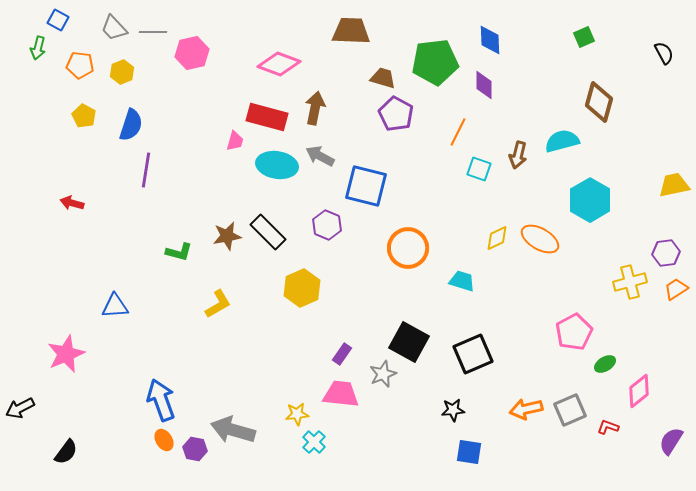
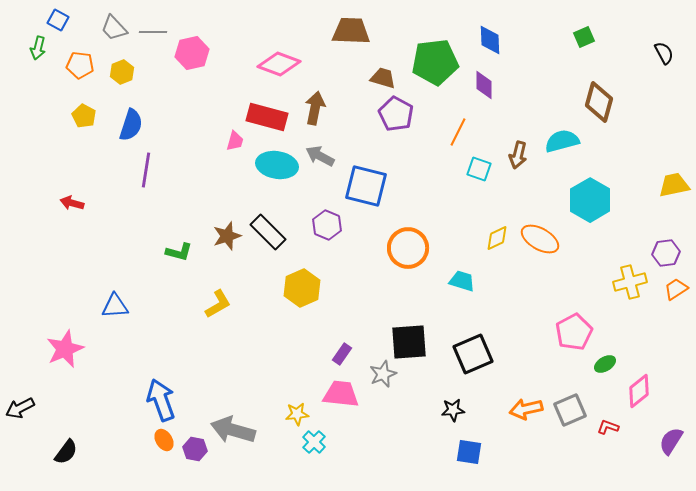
brown star at (227, 236): rotated 8 degrees counterclockwise
black square at (409, 342): rotated 33 degrees counterclockwise
pink star at (66, 354): moved 1 px left, 5 px up
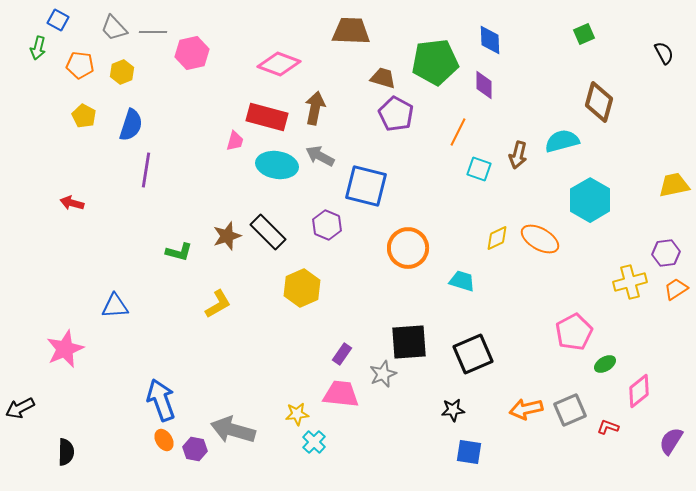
green square at (584, 37): moved 3 px up
black semicircle at (66, 452): rotated 36 degrees counterclockwise
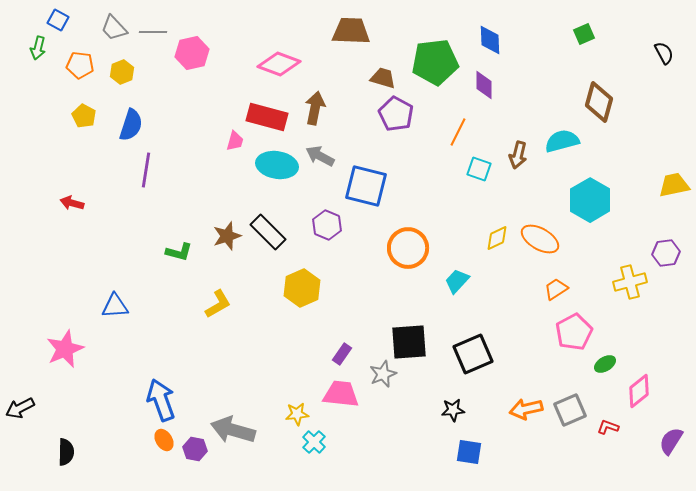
cyan trapezoid at (462, 281): moved 5 px left; rotated 64 degrees counterclockwise
orange trapezoid at (676, 289): moved 120 px left
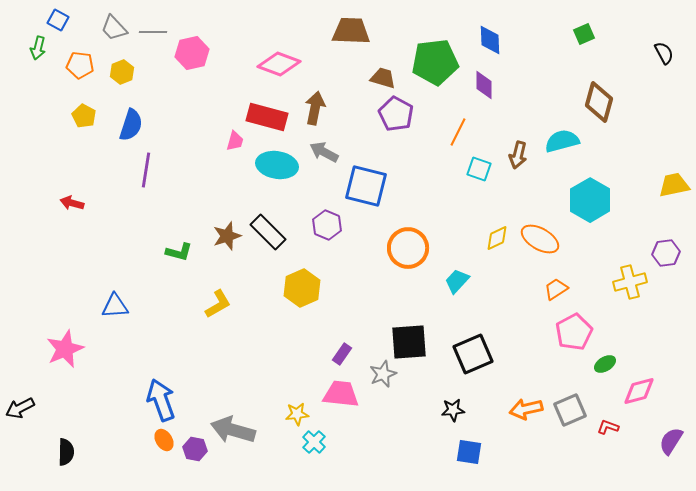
gray arrow at (320, 156): moved 4 px right, 4 px up
pink diamond at (639, 391): rotated 24 degrees clockwise
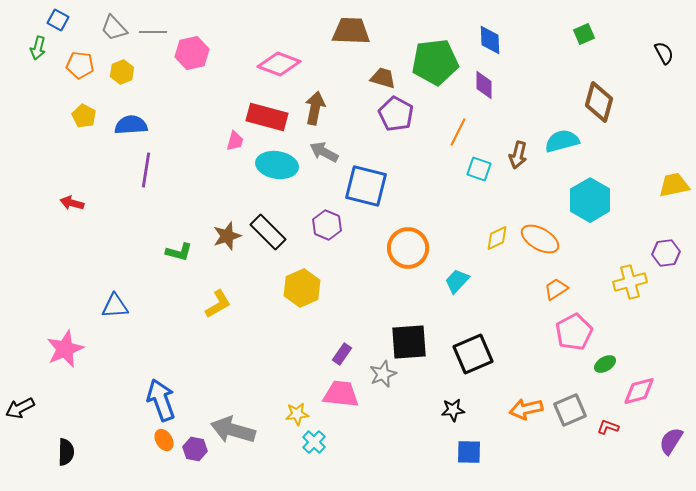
blue semicircle at (131, 125): rotated 112 degrees counterclockwise
blue square at (469, 452): rotated 8 degrees counterclockwise
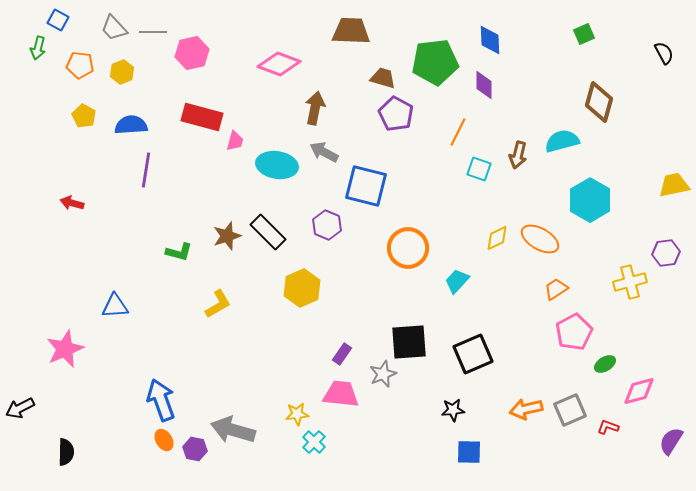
red rectangle at (267, 117): moved 65 px left
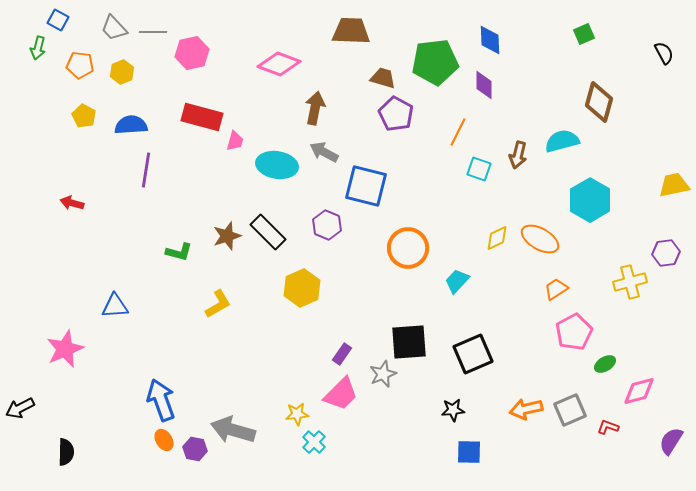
pink trapezoid at (341, 394): rotated 129 degrees clockwise
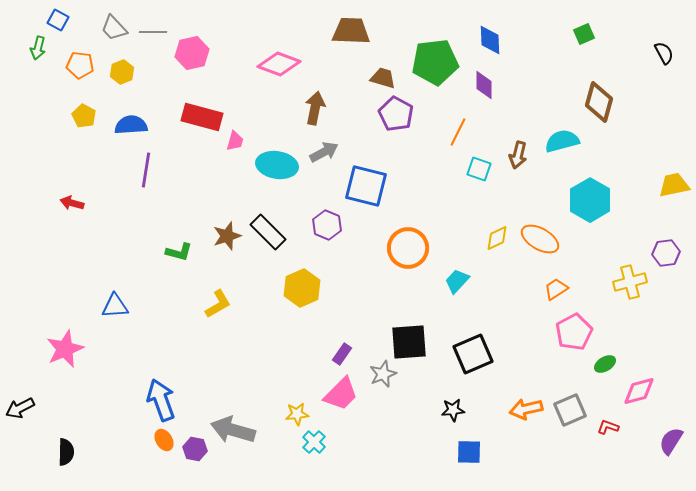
gray arrow at (324, 152): rotated 124 degrees clockwise
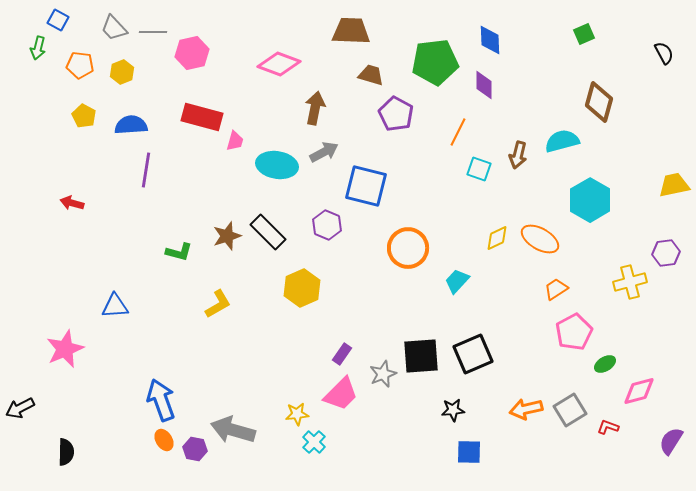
brown trapezoid at (383, 78): moved 12 px left, 3 px up
black square at (409, 342): moved 12 px right, 14 px down
gray square at (570, 410): rotated 8 degrees counterclockwise
